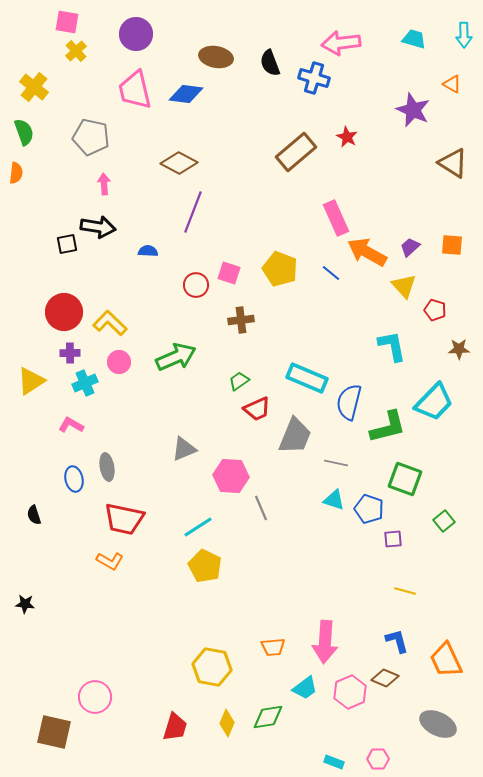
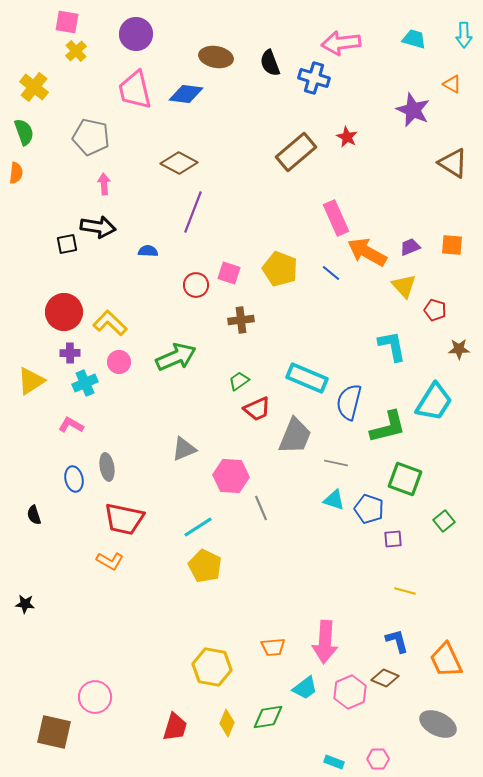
purple trapezoid at (410, 247): rotated 20 degrees clockwise
cyan trapezoid at (434, 402): rotated 12 degrees counterclockwise
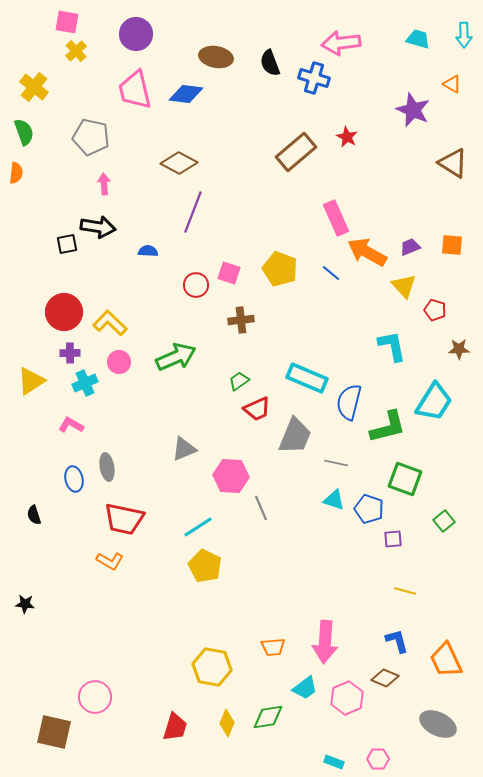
cyan trapezoid at (414, 39): moved 4 px right
pink hexagon at (350, 692): moved 3 px left, 6 px down
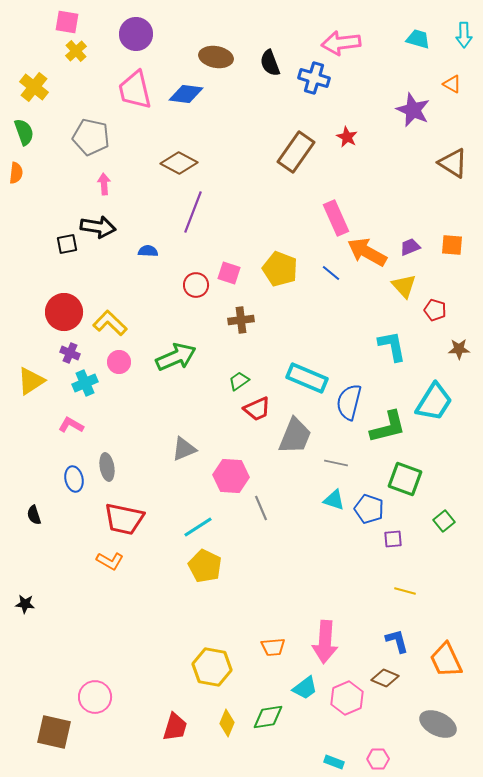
brown rectangle at (296, 152): rotated 15 degrees counterclockwise
purple cross at (70, 353): rotated 24 degrees clockwise
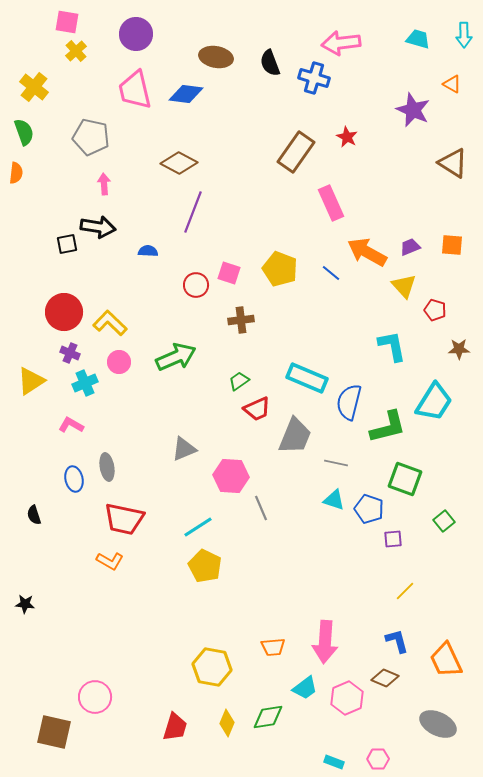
pink rectangle at (336, 218): moved 5 px left, 15 px up
yellow line at (405, 591): rotated 60 degrees counterclockwise
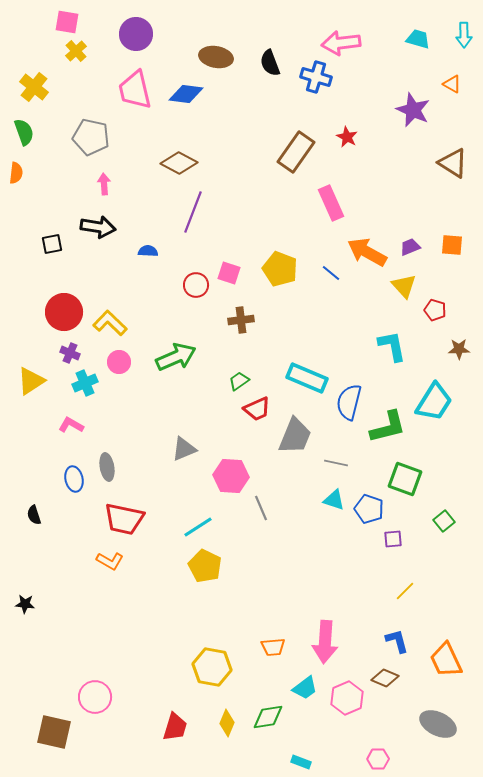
blue cross at (314, 78): moved 2 px right, 1 px up
black square at (67, 244): moved 15 px left
cyan rectangle at (334, 762): moved 33 px left
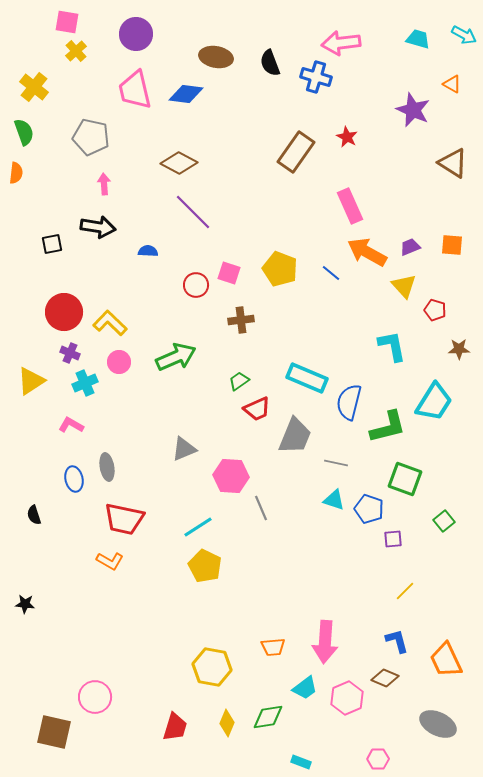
cyan arrow at (464, 35): rotated 60 degrees counterclockwise
pink rectangle at (331, 203): moved 19 px right, 3 px down
purple line at (193, 212): rotated 66 degrees counterclockwise
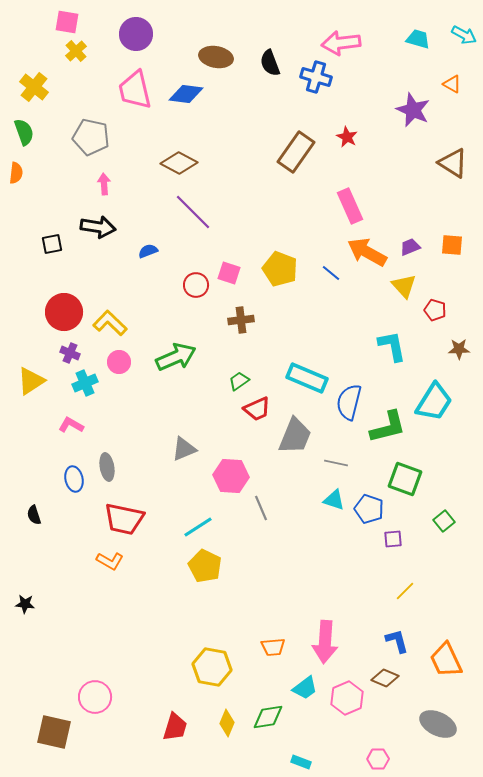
blue semicircle at (148, 251): rotated 24 degrees counterclockwise
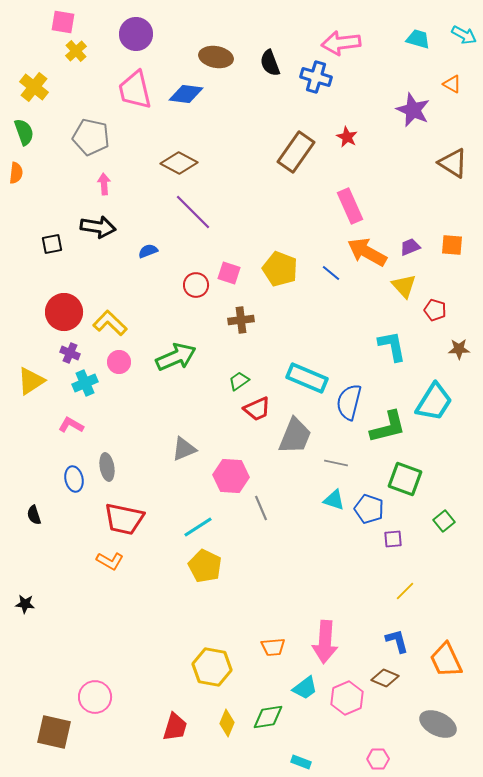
pink square at (67, 22): moved 4 px left
